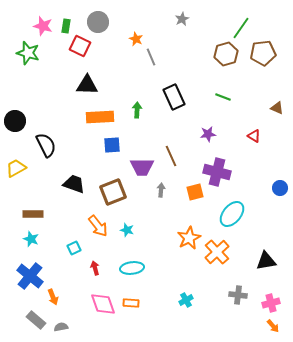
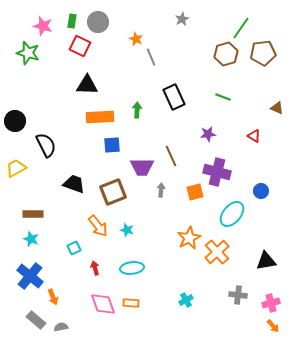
green rectangle at (66, 26): moved 6 px right, 5 px up
blue circle at (280, 188): moved 19 px left, 3 px down
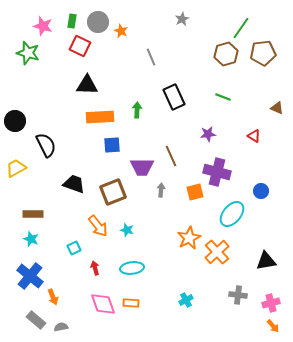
orange star at (136, 39): moved 15 px left, 8 px up
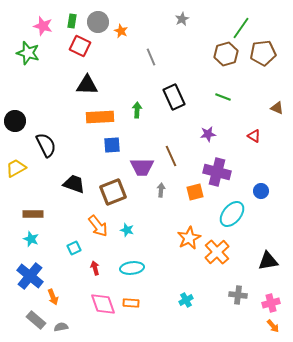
black triangle at (266, 261): moved 2 px right
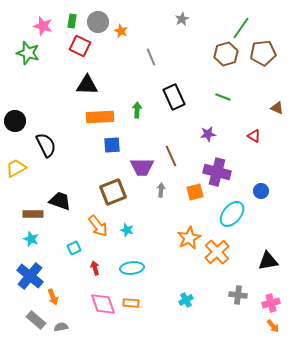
black trapezoid at (74, 184): moved 14 px left, 17 px down
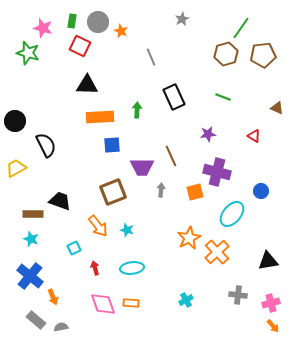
pink star at (43, 26): moved 2 px down
brown pentagon at (263, 53): moved 2 px down
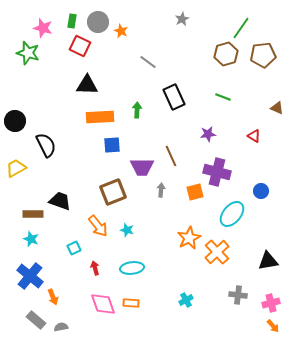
gray line at (151, 57): moved 3 px left, 5 px down; rotated 30 degrees counterclockwise
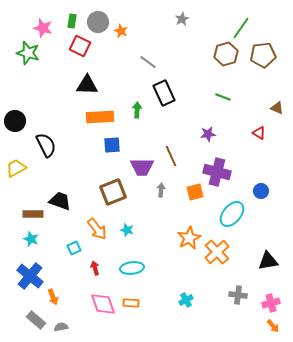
black rectangle at (174, 97): moved 10 px left, 4 px up
red triangle at (254, 136): moved 5 px right, 3 px up
orange arrow at (98, 226): moved 1 px left, 3 px down
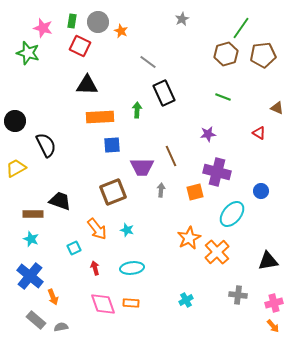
pink cross at (271, 303): moved 3 px right
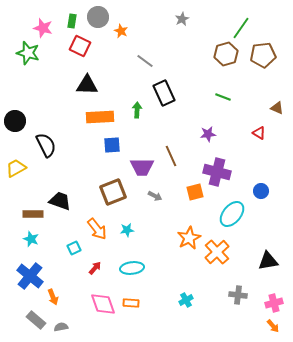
gray circle at (98, 22): moved 5 px up
gray line at (148, 62): moved 3 px left, 1 px up
gray arrow at (161, 190): moved 6 px left, 6 px down; rotated 112 degrees clockwise
cyan star at (127, 230): rotated 24 degrees counterclockwise
red arrow at (95, 268): rotated 56 degrees clockwise
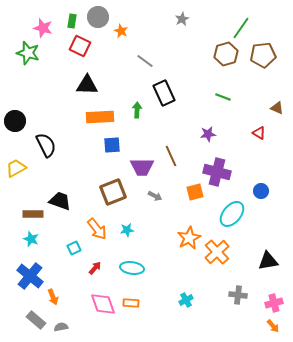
cyan ellipse at (132, 268): rotated 15 degrees clockwise
